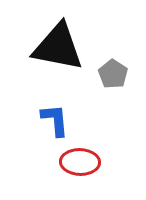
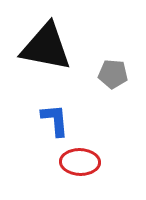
black triangle: moved 12 px left
gray pentagon: rotated 28 degrees counterclockwise
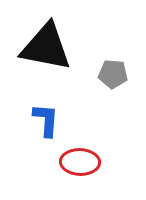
blue L-shape: moved 9 px left; rotated 9 degrees clockwise
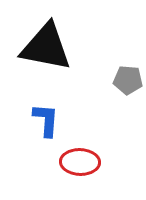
gray pentagon: moved 15 px right, 6 px down
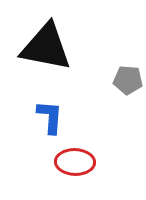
blue L-shape: moved 4 px right, 3 px up
red ellipse: moved 5 px left
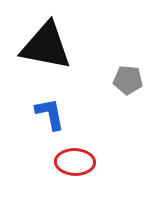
black triangle: moved 1 px up
blue L-shape: moved 3 px up; rotated 15 degrees counterclockwise
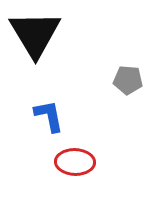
black triangle: moved 11 px left, 12 px up; rotated 48 degrees clockwise
blue L-shape: moved 1 px left, 2 px down
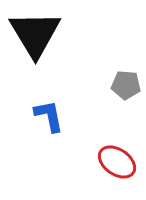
gray pentagon: moved 2 px left, 5 px down
red ellipse: moved 42 px right; rotated 33 degrees clockwise
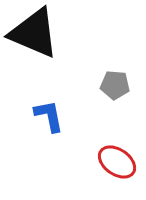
black triangle: moved 1 px left, 1 px up; rotated 36 degrees counterclockwise
gray pentagon: moved 11 px left
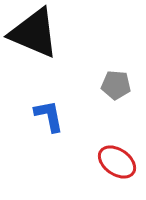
gray pentagon: moved 1 px right
